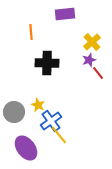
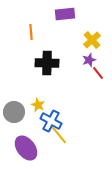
yellow cross: moved 2 px up
blue cross: rotated 25 degrees counterclockwise
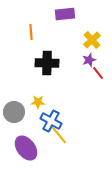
yellow star: moved 3 px up; rotated 24 degrees counterclockwise
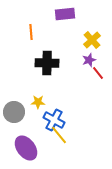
blue cross: moved 3 px right, 1 px up
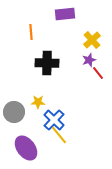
blue cross: rotated 15 degrees clockwise
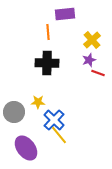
orange line: moved 17 px right
red line: rotated 32 degrees counterclockwise
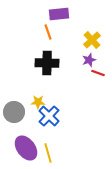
purple rectangle: moved 6 px left
orange line: rotated 14 degrees counterclockwise
blue cross: moved 5 px left, 4 px up
yellow line: moved 11 px left, 18 px down; rotated 24 degrees clockwise
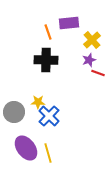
purple rectangle: moved 10 px right, 9 px down
black cross: moved 1 px left, 3 px up
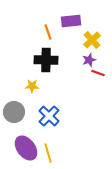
purple rectangle: moved 2 px right, 2 px up
yellow star: moved 6 px left, 16 px up
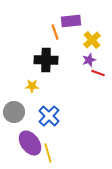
orange line: moved 7 px right
purple ellipse: moved 4 px right, 5 px up
